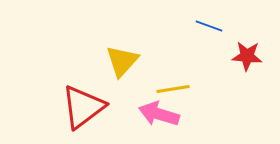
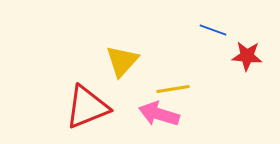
blue line: moved 4 px right, 4 px down
red triangle: moved 4 px right; rotated 15 degrees clockwise
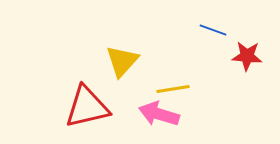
red triangle: rotated 9 degrees clockwise
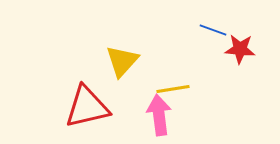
red star: moved 7 px left, 7 px up
pink arrow: moved 1 px down; rotated 66 degrees clockwise
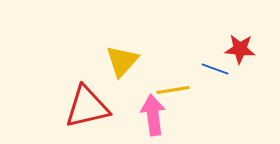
blue line: moved 2 px right, 39 px down
yellow line: moved 1 px down
pink arrow: moved 6 px left
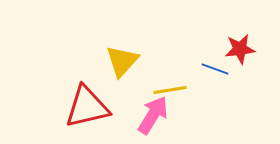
red star: rotated 12 degrees counterclockwise
yellow line: moved 3 px left
pink arrow: rotated 39 degrees clockwise
